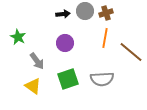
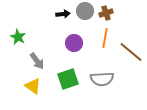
purple circle: moved 9 px right
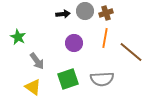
yellow triangle: moved 1 px down
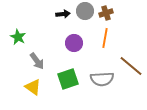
brown line: moved 14 px down
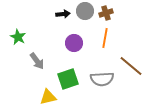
yellow triangle: moved 15 px right, 10 px down; rotated 48 degrees counterclockwise
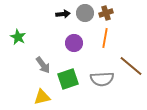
gray circle: moved 2 px down
gray arrow: moved 6 px right, 4 px down
yellow triangle: moved 6 px left
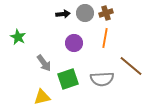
gray arrow: moved 1 px right, 2 px up
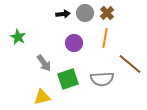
brown cross: moved 1 px right; rotated 24 degrees counterclockwise
brown line: moved 1 px left, 2 px up
